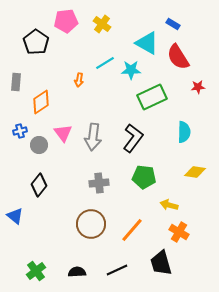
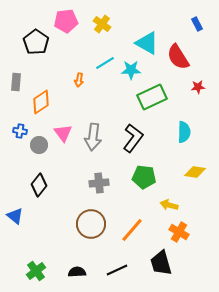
blue rectangle: moved 24 px right; rotated 32 degrees clockwise
blue cross: rotated 24 degrees clockwise
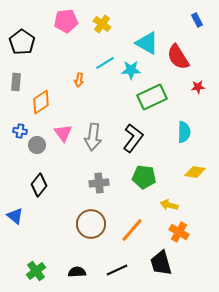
blue rectangle: moved 4 px up
black pentagon: moved 14 px left
gray circle: moved 2 px left
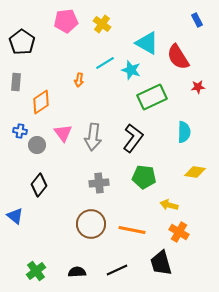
cyan star: rotated 18 degrees clockwise
orange line: rotated 60 degrees clockwise
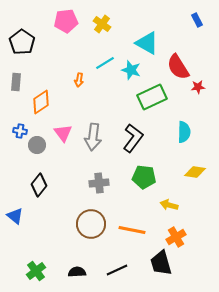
red semicircle: moved 10 px down
orange cross: moved 3 px left, 5 px down; rotated 30 degrees clockwise
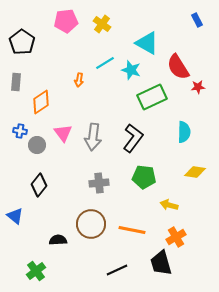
black semicircle: moved 19 px left, 32 px up
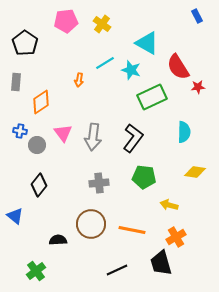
blue rectangle: moved 4 px up
black pentagon: moved 3 px right, 1 px down
